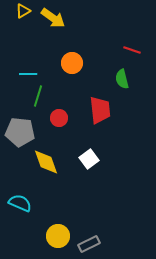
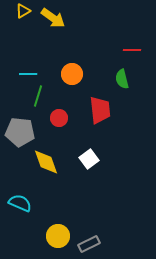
red line: rotated 18 degrees counterclockwise
orange circle: moved 11 px down
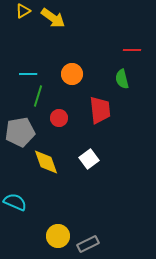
gray pentagon: rotated 16 degrees counterclockwise
cyan semicircle: moved 5 px left, 1 px up
gray rectangle: moved 1 px left
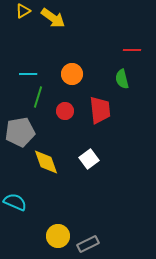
green line: moved 1 px down
red circle: moved 6 px right, 7 px up
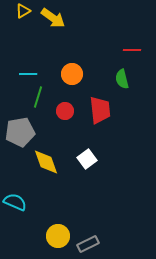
white square: moved 2 px left
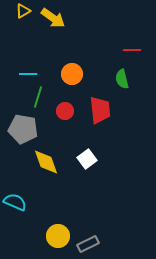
gray pentagon: moved 3 px right, 3 px up; rotated 20 degrees clockwise
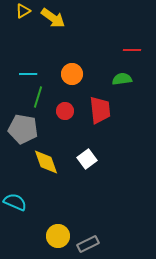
green semicircle: rotated 96 degrees clockwise
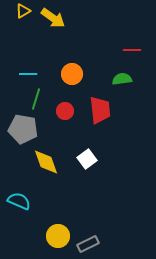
green line: moved 2 px left, 2 px down
cyan semicircle: moved 4 px right, 1 px up
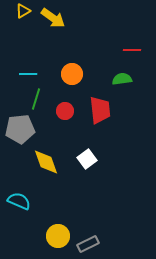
gray pentagon: moved 3 px left; rotated 16 degrees counterclockwise
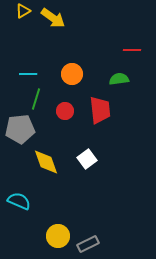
green semicircle: moved 3 px left
